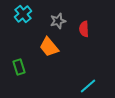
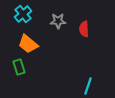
gray star: rotated 14 degrees clockwise
orange trapezoid: moved 21 px left, 3 px up; rotated 10 degrees counterclockwise
cyan line: rotated 30 degrees counterclockwise
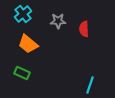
green rectangle: moved 3 px right, 6 px down; rotated 49 degrees counterclockwise
cyan line: moved 2 px right, 1 px up
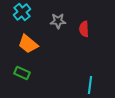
cyan cross: moved 1 px left, 2 px up
cyan line: rotated 12 degrees counterclockwise
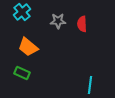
red semicircle: moved 2 px left, 5 px up
orange trapezoid: moved 3 px down
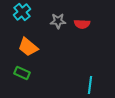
red semicircle: rotated 84 degrees counterclockwise
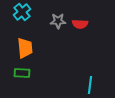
red semicircle: moved 2 px left
orange trapezoid: moved 3 px left, 1 px down; rotated 135 degrees counterclockwise
green rectangle: rotated 21 degrees counterclockwise
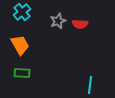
gray star: rotated 21 degrees counterclockwise
orange trapezoid: moved 5 px left, 3 px up; rotated 25 degrees counterclockwise
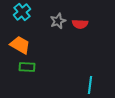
orange trapezoid: rotated 30 degrees counterclockwise
green rectangle: moved 5 px right, 6 px up
